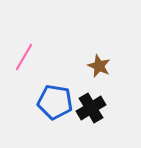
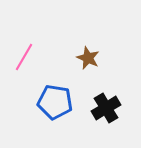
brown star: moved 11 px left, 8 px up
black cross: moved 15 px right
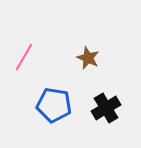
blue pentagon: moved 1 px left, 3 px down
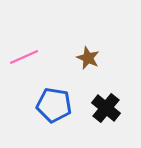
pink line: rotated 36 degrees clockwise
black cross: rotated 20 degrees counterclockwise
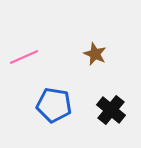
brown star: moved 7 px right, 4 px up
black cross: moved 5 px right, 2 px down
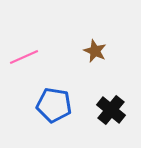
brown star: moved 3 px up
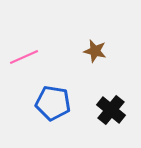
brown star: rotated 10 degrees counterclockwise
blue pentagon: moved 1 px left, 2 px up
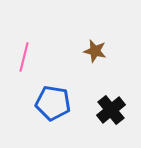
pink line: rotated 52 degrees counterclockwise
black cross: rotated 12 degrees clockwise
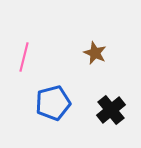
brown star: moved 2 px down; rotated 10 degrees clockwise
blue pentagon: rotated 24 degrees counterclockwise
